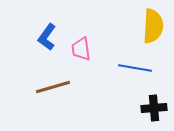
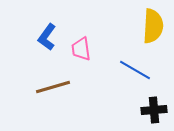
blue line: moved 2 px down; rotated 20 degrees clockwise
black cross: moved 2 px down
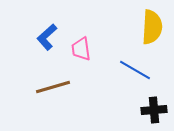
yellow semicircle: moved 1 px left, 1 px down
blue L-shape: rotated 12 degrees clockwise
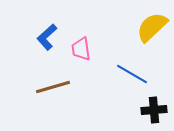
yellow semicircle: rotated 136 degrees counterclockwise
blue line: moved 3 px left, 4 px down
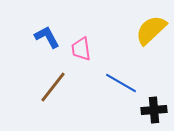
yellow semicircle: moved 1 px left, 3 px down
blue L-shape: rotated 104 degrees clockwise
blue line: moved 11 px left, 9 px down
brown line: rotated 36 degrees counterclockwise
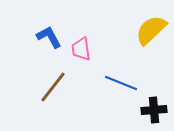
blue L-shape: moved 2 px right
blue line: rotated 8 degrees counterclockwise
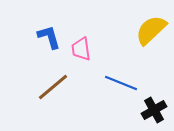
blue L-shape: rotated 12 degrees clockwise
brown line: rotated 12 degrees clockwise
black cross: rotated 25 degrees counterclockwise
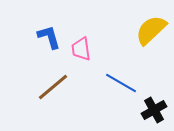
blue line: rotated 8 degrees clockwise
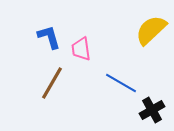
brown line: moved 1 px left, 4 px up; rotated 20 degrees counterclockwise
black cross: moved 2 px left
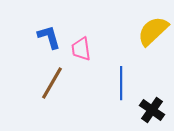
yellow semicircle: moved 2 px right, 1 px down
blue line: rotated 60 degrees clockwise
black cross: rotated 25 degrees counterclockwise
